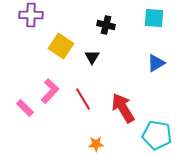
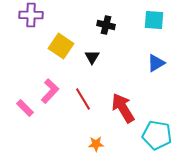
cyan square: moved 2 px down
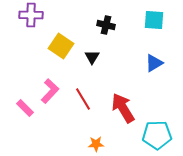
blue triangle: moved 2 px left
cyan pentagon: rotated 12 degrees counterclockwise
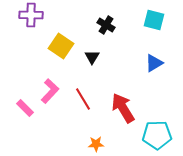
cyan square: rotated 10 degrees clockwise
black cross: rotated 18 degrees clockwise
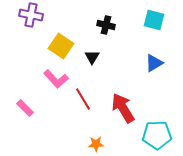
purple cross: rotated 10 degrees clockwise
black cross: rotated 18 degrees counterclockwise
pink L-shape: moved 6 px right, 12 px up; rotated 95 degrees clockwise
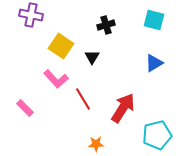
black cross: rotated 30 degrees counterclockwise
red arrow: rotated 64 degrees clockwise
cyan pentagon: rotated 12 degrees counterclockwise
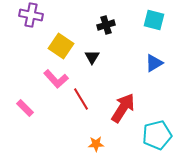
red line: moved 2 px left
